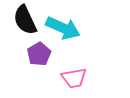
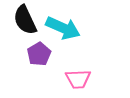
pink trapezoid: moved 4 px right, 1 px down; rotated 8 degrees clockwise
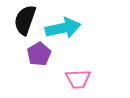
black semicircle: rotated 44 degrees clockwise
cyan arrow: rotated 36 degrees counterclockwise
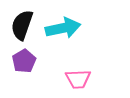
black semicircle: moved 3 px left, 5 px down
purple pentagon: moved 15 px left, 7 px down
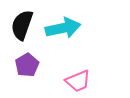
purple pentagon: moved 3 px right, 4 px down
pink trapezoid: moved 2 px down; rotated 20 degrees counterclockwise
